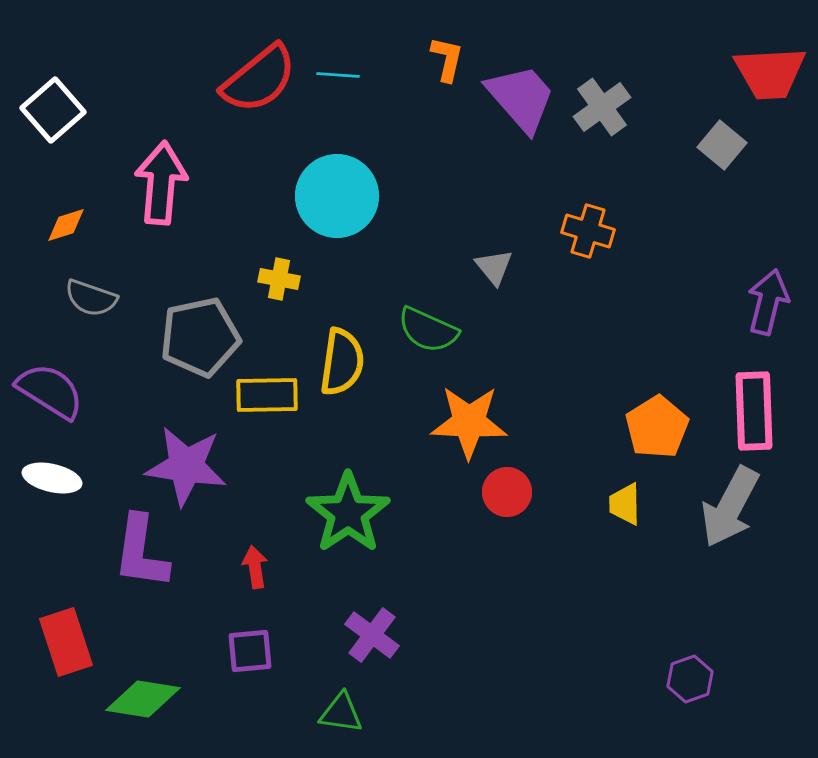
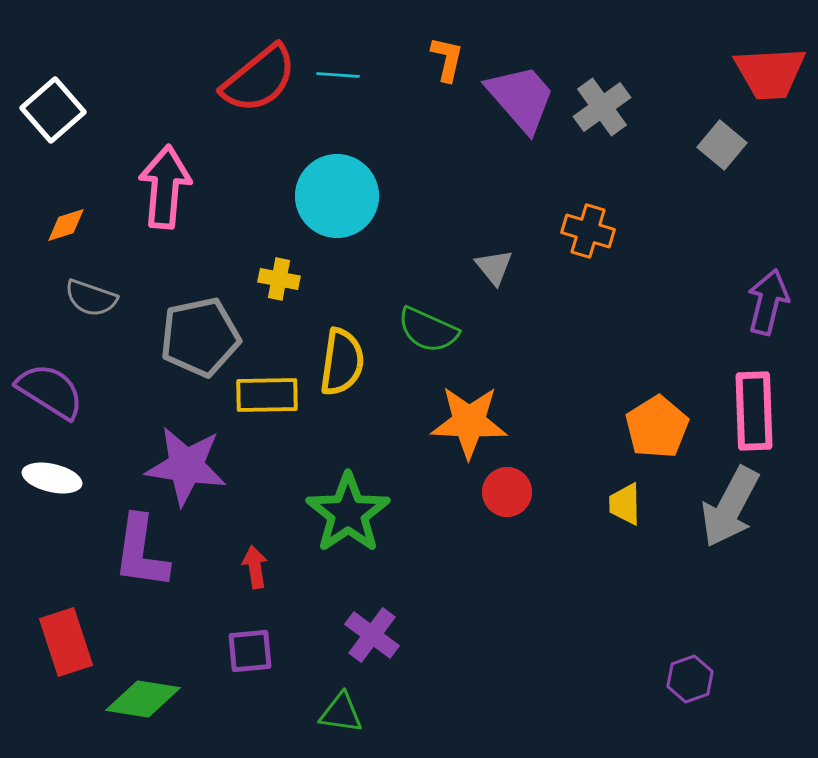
pink arrow: moved 4 px right, 4 px down
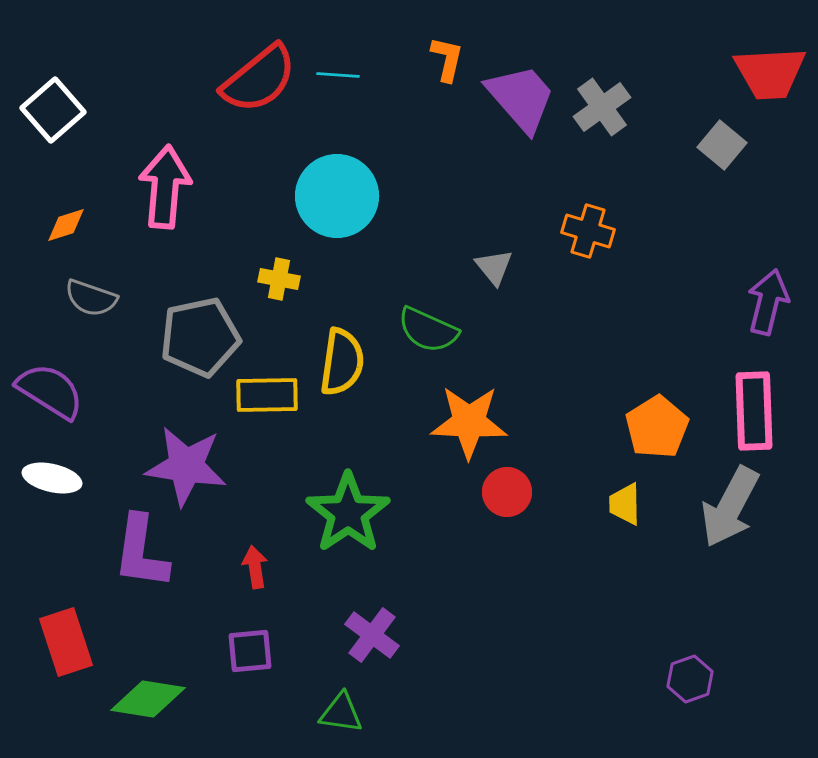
green diamond: moved 5 px right
